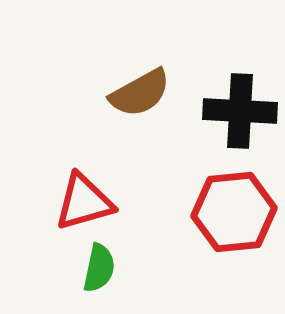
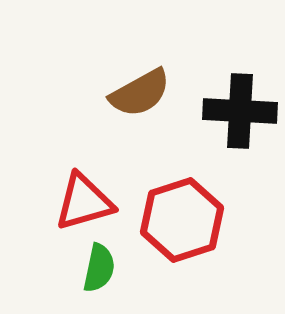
red hexagon: moved 52 px left, 8 px down; rotated 12 degrees counterclockwise
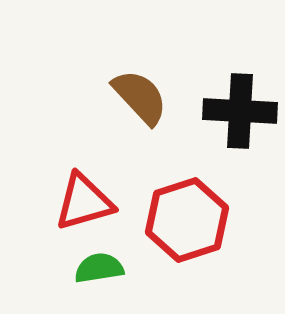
brown semicircle: moved 4 px down; rotated 104 degrees counterclockwise
red hexagon: moved 5 px right
green semicircle: rotated 111 degrees counterclockwise
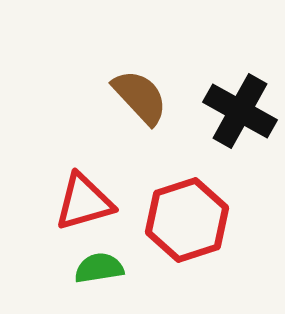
black cross: rotated 26 degrees clockwise
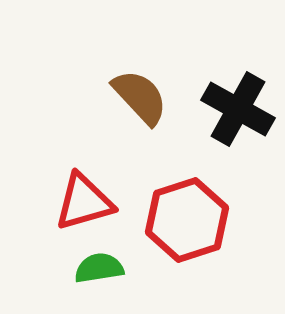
black cross: moved 2 px left, 2 px up
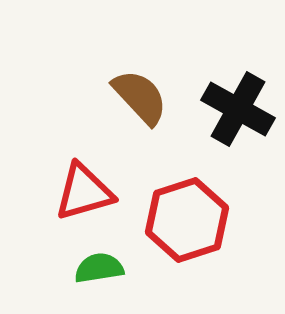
red triangle: moved 10 px up
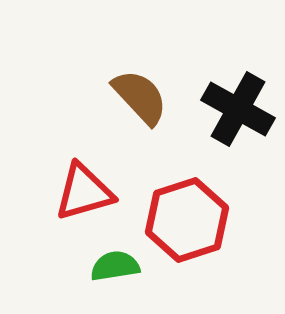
green semicircle: moved 16 px right, 2 px up
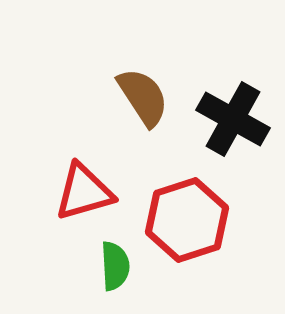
brown semicircle: moved 3 px right; rotated 10 degrees clockwise
black cross: moved 5 px left, 10 px down
green semicircle: rotated 96 degrees clockwise
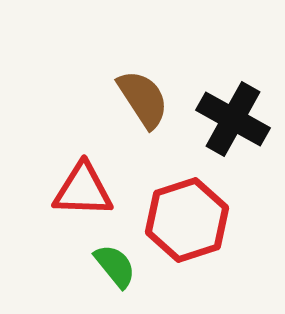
brown semicircle: moved 2 px down
red triangle: moved 1 px left, 2 px up; rotated 18 degrees clockwise
green semicircle: rotated 36 degrees counterclockwise
